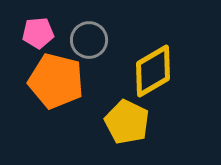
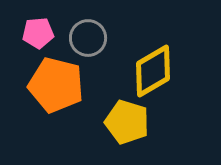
gray circle: moved 1 px left, 2 px up
orange pentagon: moved 4 px down
yellow pentagon: rotated 9 degrees counterclockwise
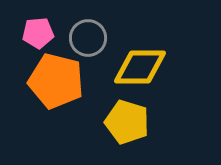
yellow diamond: moved 13 px left, 4 px up; rotated 30 degrees clockwise
orange pentagon: moved 4 px up
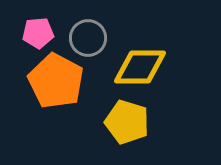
orange pentagon: rotated 14 degrees clockwise
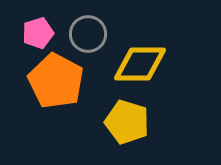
pink pentagon: rotated 12 degrees counterclockwise
gray circle: moved 4 px up
yellow diamond: moved 3 px up
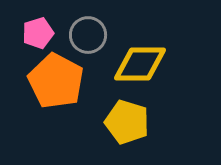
gray circle: moved 1 px down
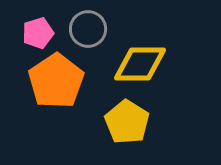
gray circle: moved 6 px up
orange pentagon: rotated 10 degrees clockwise
yellow pentagon: rotated 15 degrees clockwise
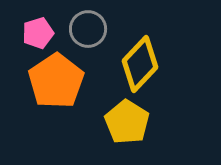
yellow diamond: rotated 46 degrees counterclockwise
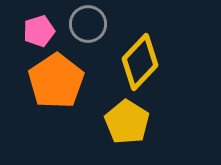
gray circle: moved 5 px up
pink pentagon: moved 1 px right, 2 px up
yellow diamond: moved 2 px up
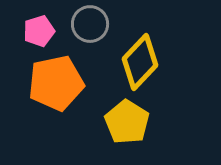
gray circle: moved 2 px right
orange pentagon: moved 2 px down; rotated 22 degrees clockwise
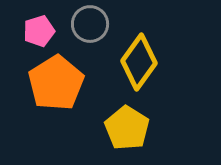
yellow diamond: moved 1 px left; rotated 8 degrees counterclockwise
orange pentagon: rotated 20 degrees counterclockwise
yellow pentagon: moved 6 px down
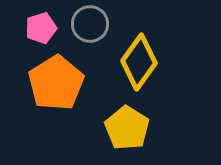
pink pentagon: moved 2 px right, 3 px up
